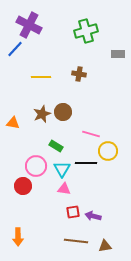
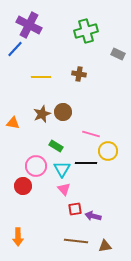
gray rectangle: rotated 24 degrees clockwise
pink triangle: rotated 40 degrees clockwise
red square: moved 2 px right, 3 px up
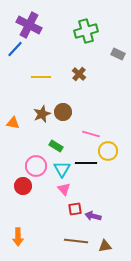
brown cross: rotated 32 degrees clockwise
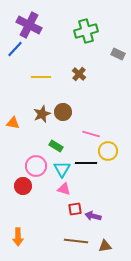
pink triangle: rotated 32 degrees counterclockwise
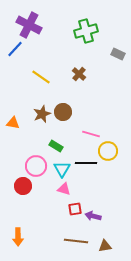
yellow line: rotated 36 degrees clockwise
